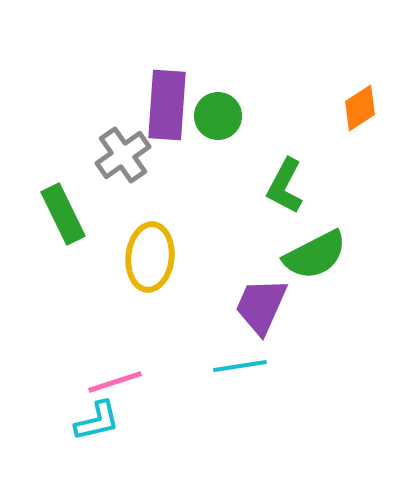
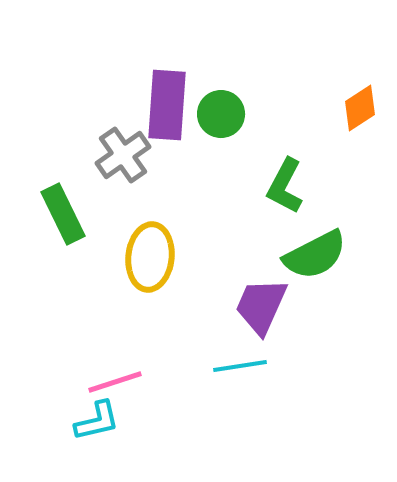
green circle: moved 3 px right, 2 px up
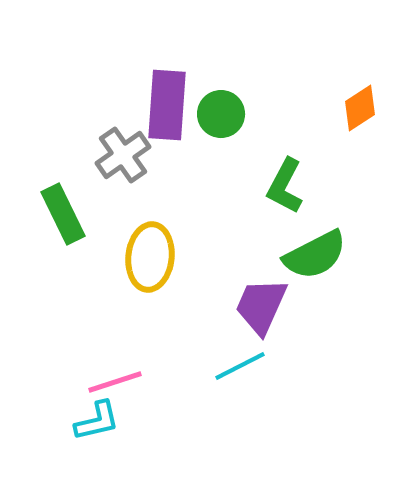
cyan line: rotated 18 degrees counterclockwise
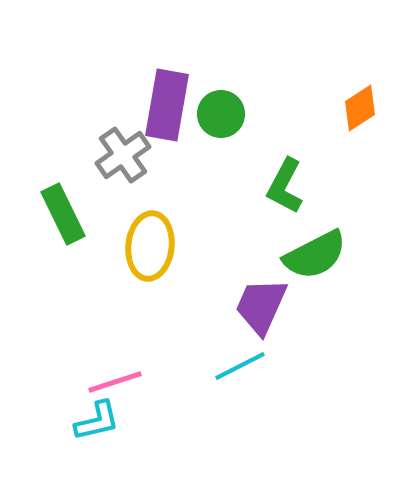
purple rectangle: rotated 6 degrees clockwise
yellow ellipse: moved 11 px up
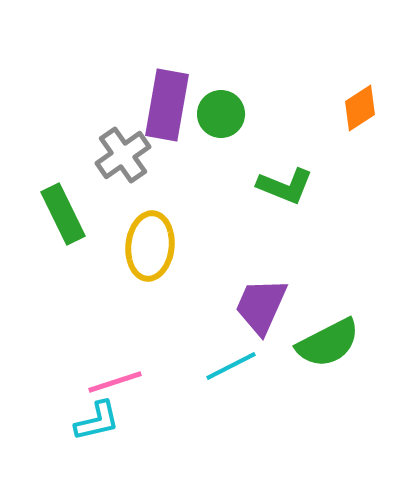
green L-shape: rotated 96 degrees counterclockwise
green semicircle: moved 13 px right, 88 px down
cyan line: moved 9 px left
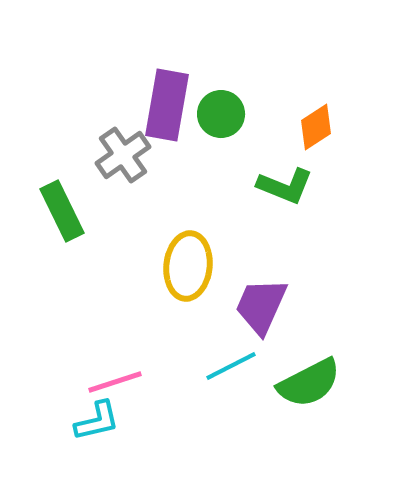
orange diamond: moved 44 px left, 19 px down
green rectangle: moved 1 px left, 3 px up
yellow ellipse: moved 38 px right, 20 px down
green semicircle: moved 19 px left, 40 px down
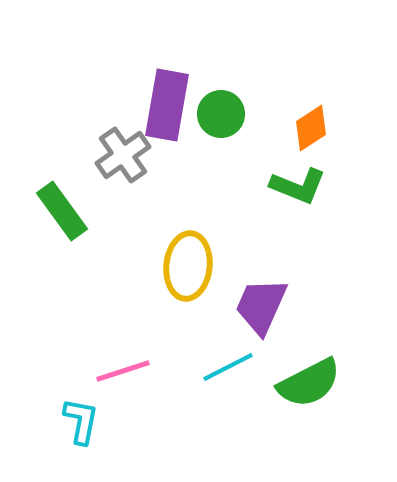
orange diamond: moved 5 px left, 1 px down
green L-shape: moved 13 px right
green rectangle: rotated 10 degrees counterclockwise
cyan line: moved 3 px left, 1 px down
pink line: moved 8 px right, 11 px up
cyan L-shape: moved 16 px left; rotated 66 degrees counterclockwise
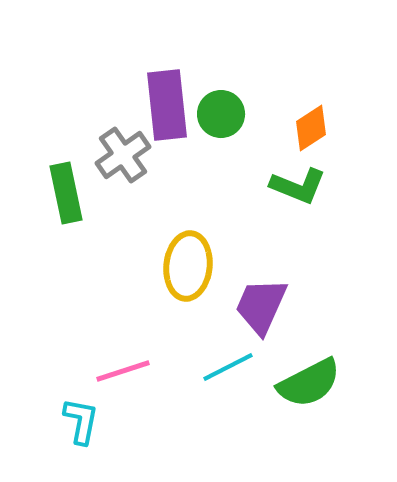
purple rectangle: rotated 16 degrees counterclockwise
green rectangle: moved 4 px right, 18 px up; rotated 24 degrees clockwise
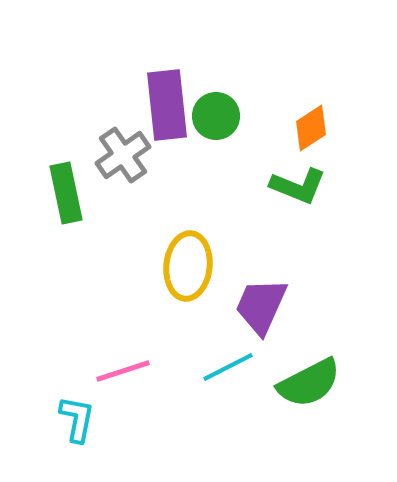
green circle: moved 5 px left, 2 px down
cyan L-shape: moved 4 px left, 2 px up
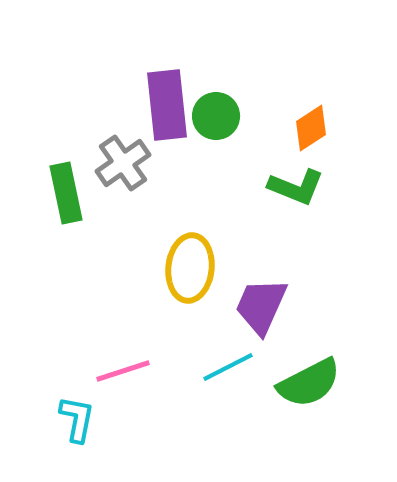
gray cross: moved 8 px down
green L-shape: moved 2 px left, 1 px down
yellow ellipse: moved 2 px right, 2 px down
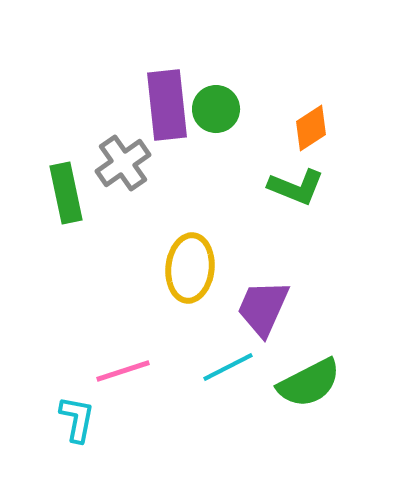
green circle: moved 7 px up
purple trapezoid: moved 2 px right, 2 px down
